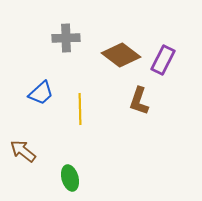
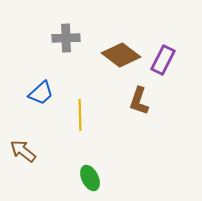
yellow line: moved 6 px down
green ellipse: moved 20 px right; rotated 10 degrees counterclockwise
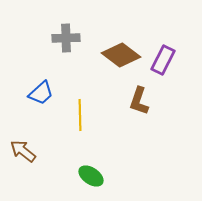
green ellipse: moved 1 px right, 2 px up; rotated 30 degrees counterclockwise
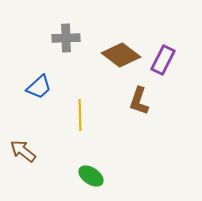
blue trapezoid: moved 2 px left, 6 px up
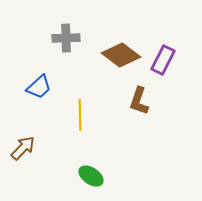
brown arrow: moved 3 px up; rotated 96 degrees clockwise
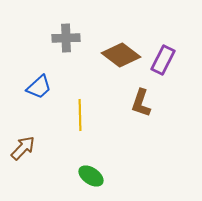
brown L-shape: moved 2 px right, 2 px down
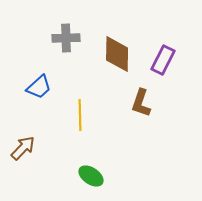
brown diamond: moved 4 px left, 1 px up; rotated 54 degrees clockwise
